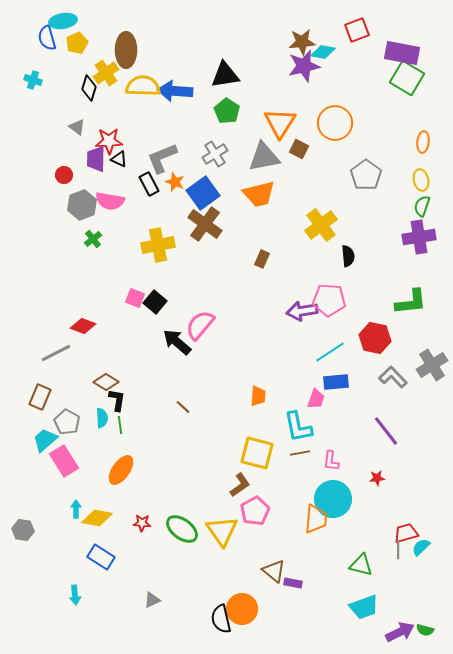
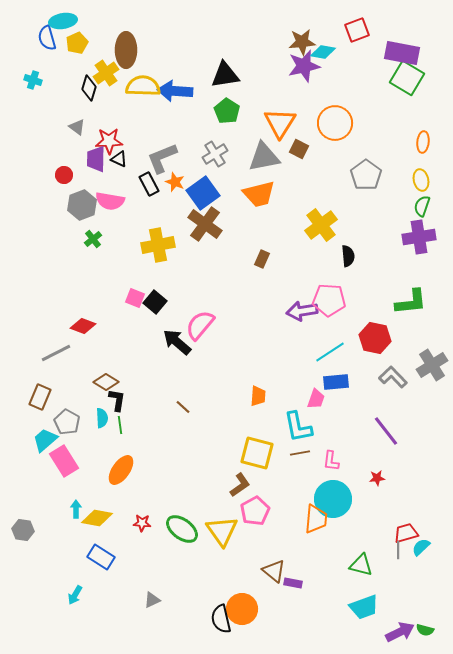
cyan arrow at (75, 595): rotated 36 degrees clockwise
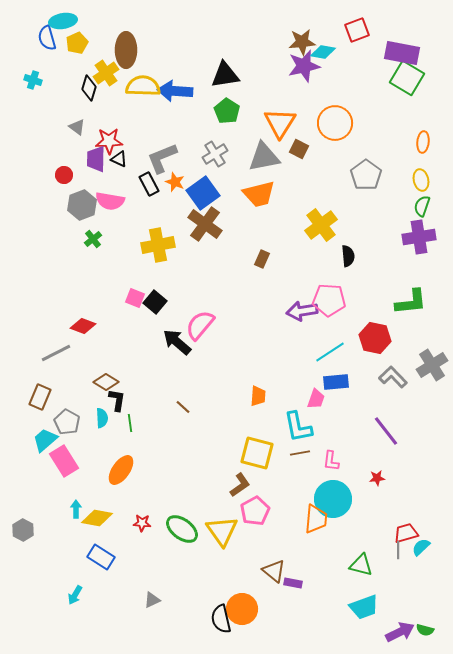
green line at (120, 425): moved 10 px right, 2 px up
gray hexagon at (23, 530): rotated 20 degrees clockwise
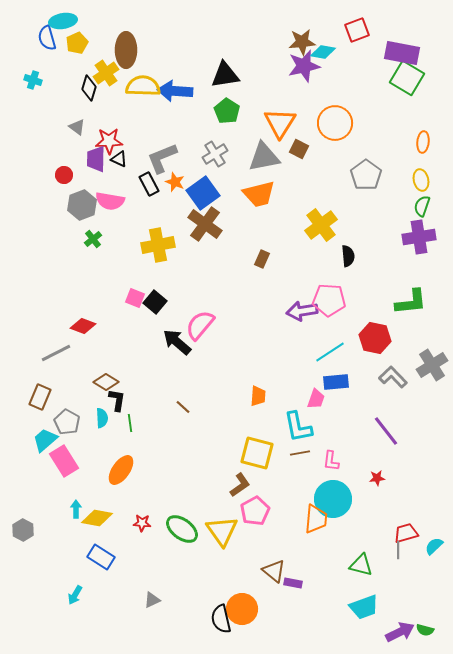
cyan semicircle at (421, 547): moved 13 px right, 1 px up
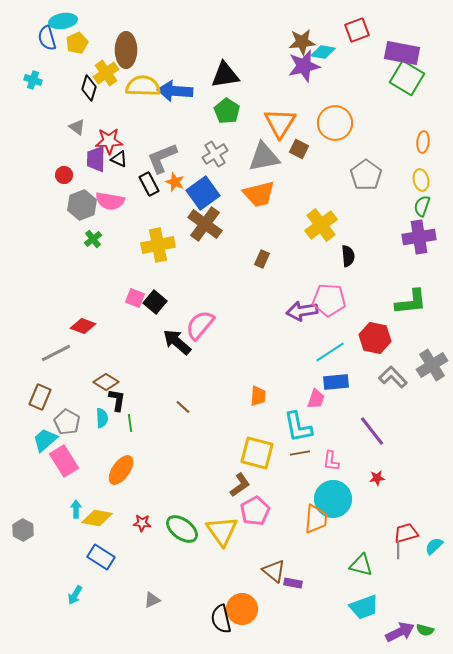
purple line at (386, 431): moved 14 px left
